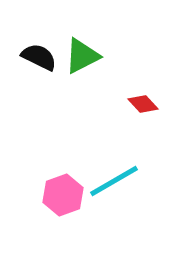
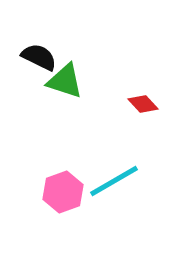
green triangle: moved 17 px left, 25 px down; rotated 45 degrees clockwise
pink hexagon: moved 3 px up
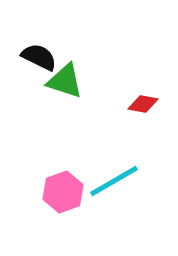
red diamond: rotated 36 degrees counterclockwise
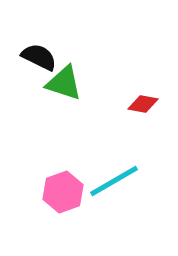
green triangle: moved 1 px left, 2 px down
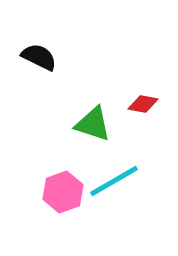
green triangle: moved 29 px right, 41 px down
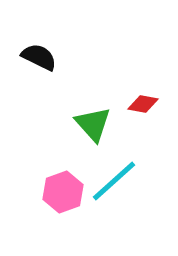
green triangle: rotated 30 degrees clockwise
cyan line: rotated 12 degrees counterclockwise
